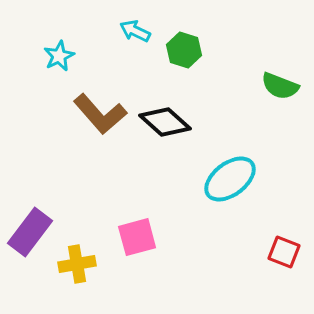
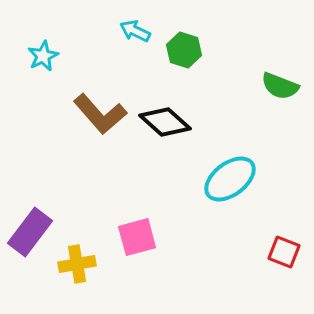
cyan star: moved 16 px left
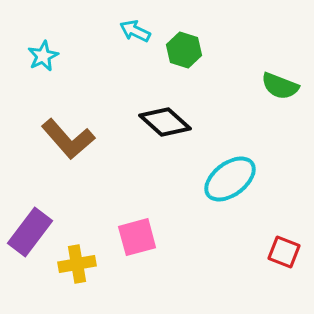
brown L-shape: moved 32 px left, 25 px down
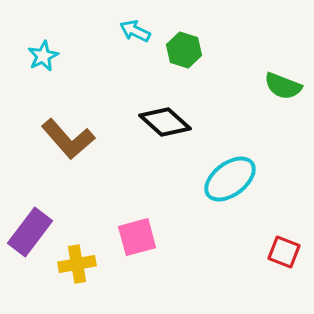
green semicircle: moved 3 px right
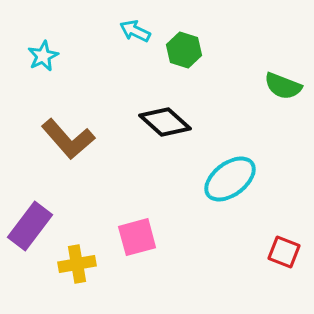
purple rectangle: moved 6 px up
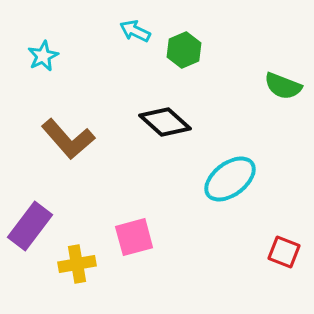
green hexagon: rotated 20 degrees clockwise
pink square: moved 3 px left
